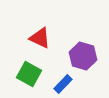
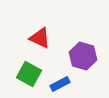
blue rectangle: moved 3 px left; rotated 18 degrees clockwise
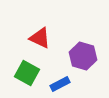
green square: moved 2 px left, 1 px up
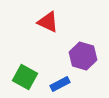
red triangle: moved 8 px right, 16 px up
green square: moved 2 px left, 4 px down
